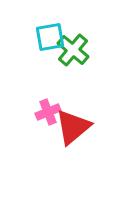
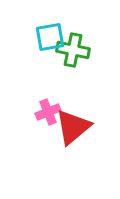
green cross: rotated 28 degrees counterclockwise
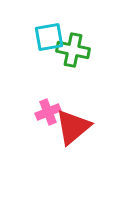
cyan square: moved 1 px left
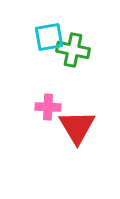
pink cross: moved 5 px up; rotated 25 degrees clockwise
red triangle: moved 4 px right; rotated 21 degrees counterclockwise
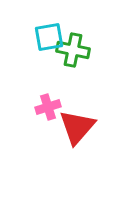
pink cross: rotated 20 degrees counterclockwise
red triangle: rotated 12 degrees clockwise
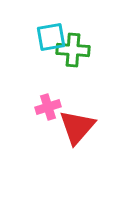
cyan square: moved 2 px right
green cross: rotated 8 degrees counterclockwise
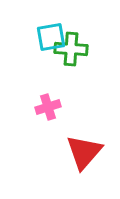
green cross: moved 2 px left, 1 px up
red triangle: moved 7 px right, 25 px down
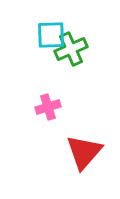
cyan square: moved 2 px up; rotated 8 degrees clockwise
green cross: rotated 28 degrees counterclockwise
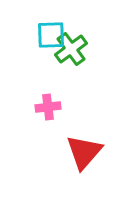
green cross: rotated 12 degrees counterclockwise
pink cross: rotated 10 degrees clockwise
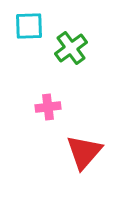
cyan square: moved 22 px left, 9 px up
green cross: moved 1 px up
